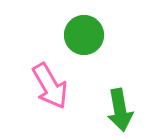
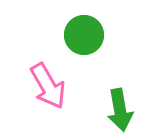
pink arrow: moved 2 px left
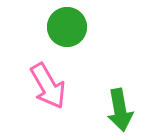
green circle: moved 17 px left, 8 px up
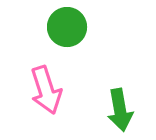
pink arrow: moved 2 px left, 4 px down; rotated 12 degrees clockwise
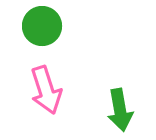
green circle: moved 25 px left, 1 px up
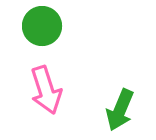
green arrow: rotated 33 degrees clockwise
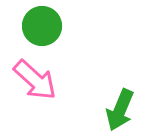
pink arrow: moved 11 px left, 10 px up; rotated 30 degrees counterclockwise
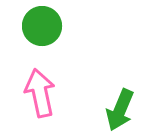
pink arrow: moved 5 px right, 13 px down; rotated 144 degrees counterclockwise
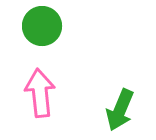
pink arrow: rotated 6 degrees clockwise
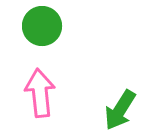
green arrow: rotated 9 degrees clockwise
